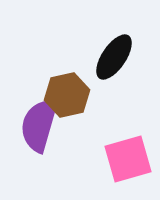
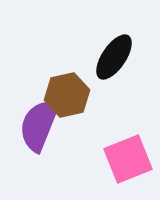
purple semicircle: rotated 6 degrees clockwise
pink square: rotated 6 degrees counterclockwise
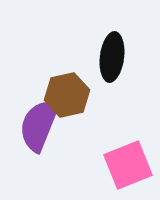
black ellipse: moved 2 px left; rotated 27 degrees counterclockwise
pink square: moved 6 px down
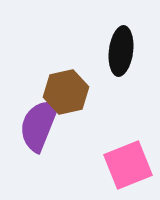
black ellipse: moved 9 px right, 6 px up
brown hexagon: moved 1 px left, 3 px up
